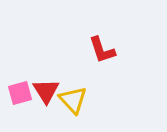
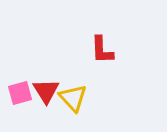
red L-shape: rotated 16 degrees clockwise
yellow triangle: moved 2 px up
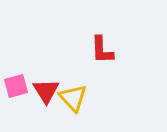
pink square: moved 4 px left, 7 px up
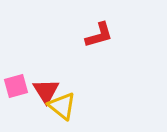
red L-shape: moved 3 px left, 15 px up; rotated 104 degrees counterclockwise
yellow triangle: moved 11 px left, 8 px down; rotated 8 degrees counterclockwise
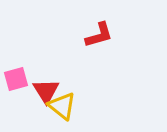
pink square: moved 7 px up
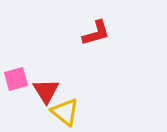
red L-shape: moved 3 px left, 2 px up
yellow triangle: moved 3 px right, 6 px down
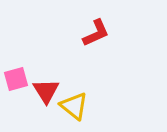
red L-shape: rotated 8 degrees counterclockwise
yellow triangle: moved 9 px right, 6 px up
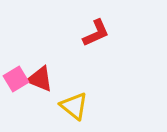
pink square: rotated 15 degrees counterclockwise
red triangle: moved 6 px left, 12 px up; rotated 36 degrees counterclockwise
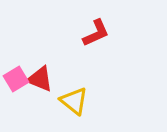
yellow triangle: moved 5 px up
